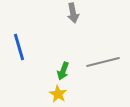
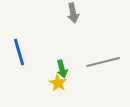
blue line: moved 5 px down
green arrow: moved 1 px left, 2 px up; rotated 36 degrees counterclockwise
yellow star: moved 11 px up
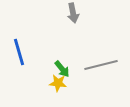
gray line: moved 2 px left, 3 px down
green arrow: rotated 24 degrees counterclockwise
yellow star: rotated 24 degrees counterclockwise
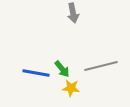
blue line: moved 17 px right, 21 px down; rotated 64 degrees counterclockwise
gray line: moved 1 px down
yellow star: moved 13 px right, 5 px down
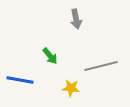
gray arrow: moved 3 px right, 6 px down
green arrow: moved 12 px left, 13 px up
blue line: moved 16 px left, 7 px down
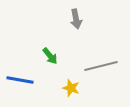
yellow star: rotated 12 degrees clockwise
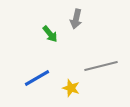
gray arrow: rotated 24 degrees clockwise
green arrow: moved 22 px up
blue line: moved 17 px right, 2 px up; rotated 40 degrees counterclockwise
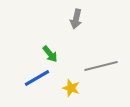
green arrow: moved 20 px down
